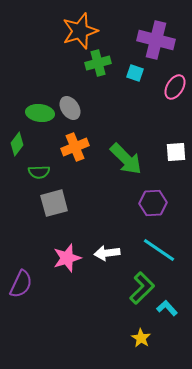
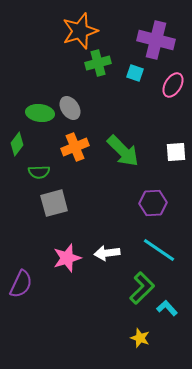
pink ellipse: moved 2 px left, 2 px up
green arrow: moved 3 px left, 8 px up
yellow star: moved 1 px left; rotated 12 degrees counterclockwise
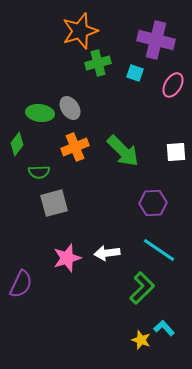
cyan L-shape: moved 3 px left, 20 px down
yellow star: moved 1 px right, 2 px down
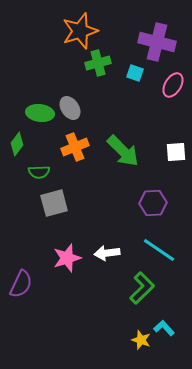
purple cross: moved 1 px right, 2 px down
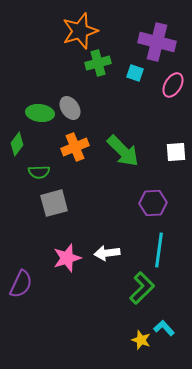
cyan line: rotated 64 degrees clockwise
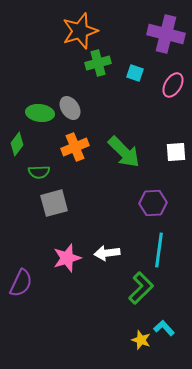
purple cross: moved 9 px right, 8 px up
green arrow: moved 1 px right, 1 px down
purple semicircle: moved 1 px up
green L-shape: moved 1 px left
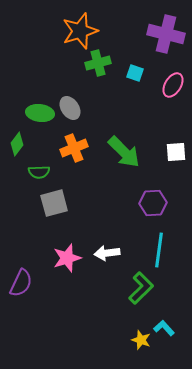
orange cross: moved 1 px left, 1 px down
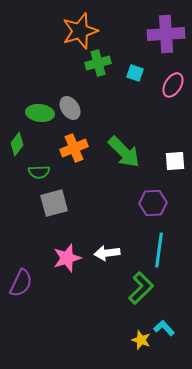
purple cross: rotated 18 degrees counterclockwise
white square: moved 1 px left, 9 px down
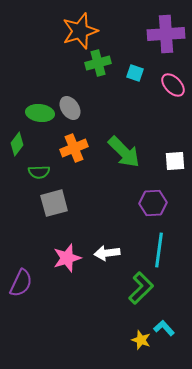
pink ellipse: rotated 75 degrees counterclockwise
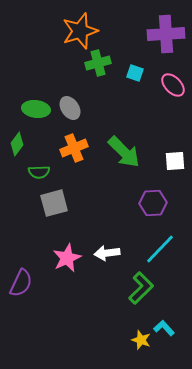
green ellipse: moved 4 px left, 4 px up
cyan line: moved 1 px right, 1 px up; rotated 36 degrees clockwise
pink star: rotated 8 degrees counterclockwise
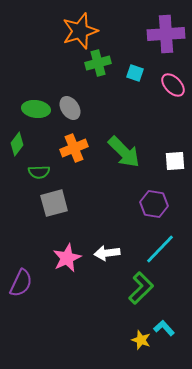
purple hexagon: moved 1 px right, 1 px down; rotated 12 degrees clockwise
